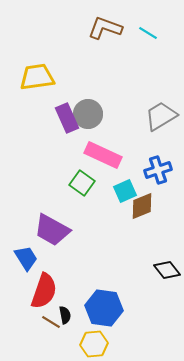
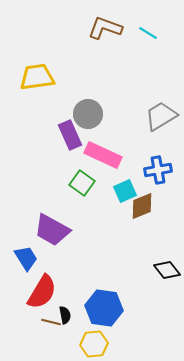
purple rectangle: moved 3 px right, 17 px down
blue cross: rotated 8 degrees clockwise
red semicircle: moved 2 px left, 1 px down; rotated 12 degrees clockwise
brown line: rotated 18 degrees counterclockwise
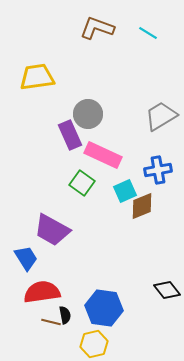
brown L-shape: moved 8 px left
black diamond: moved 20 px down
red semicircle: rotated 129 degrees counterclockwise
yellow hexagon: rotated 8 degrees counterclockwise
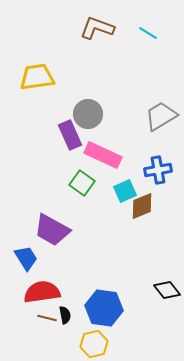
brown line: moved 4 px left, 4 px up
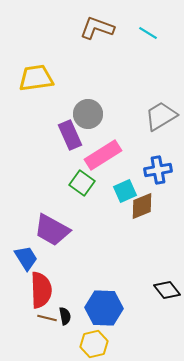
yellow trapezoid: moved 1 px left, 1 px down
pink rectangle: rotated 57 degrees counterclockwise
red semicircle: moved 1 px left, 2 px up; rotated 96 degrees clockwise
blue hexagon: rotated 6 degrees counterclockwise
black semicircle: moved 1 px down
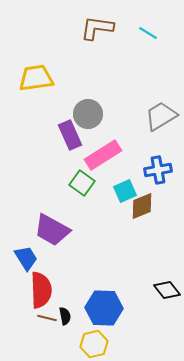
brown L-shape: rotated 12 degrees counterclockwise
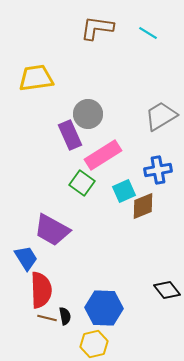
cyan square: moved 1 px left
brown diamond: moved 1 px right
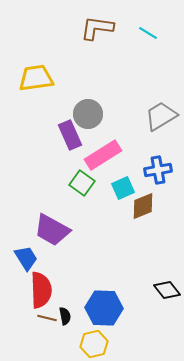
cyan square: moved 1 px left, 3 px up
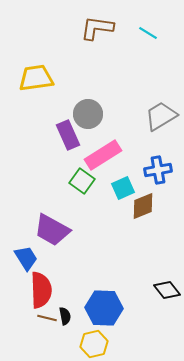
purple rectangle: moved 2 px left
green square: moved 2 px up
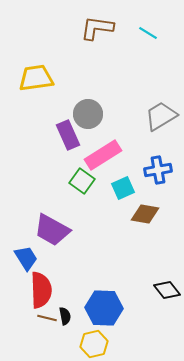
brown diamond: moved 2 px right, 8 px down; rotated 32 degrees clockwise
